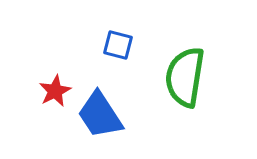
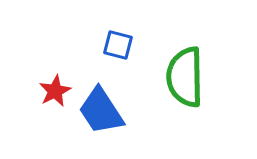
green semicircle: rotated 10 degrees counterclockwise
blue trapezoid: moved 1 px right, 4 px up
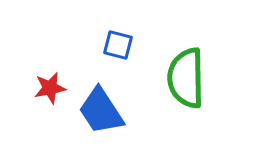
green semicircle: moved 1 px right, 1 px down
red star: moved 5 px left, 3 px up; rotated 16 degrees clockwise
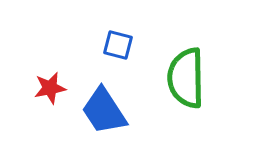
blue trapezoid: moved 3 px right
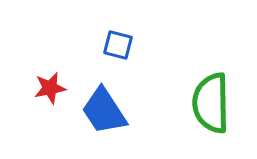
green semicircle: moved 25 px right, 25 px down
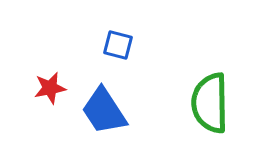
green semicircle: moved 1 px left
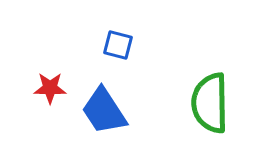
red star: rotated 12 degrees clockwise
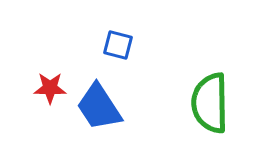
blue trapezoid: moved 5 px left, 4 px up
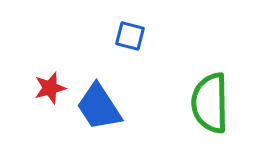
blue square: moved 12 px right, 9 px up
red star: rotated 16 degrees counterclockwise
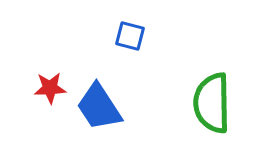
red star: rotated 12 degrees clockwise
green semicircle: moved 2 px right
